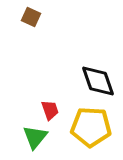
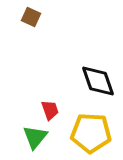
yellow pentagon: moved 6 px down
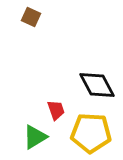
black diamond: moved 1 px left, 4 px down; rotated 9 degrees counterclockwise
red trapezoid: moved 6 px right
green triangle: rotated 20 degrees clockwise
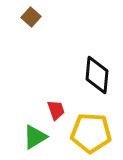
brown square: rotated 18 degrees clockwise
black diamond: moved 10 px up; rotated 33 degrees clockwise
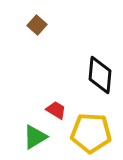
brown square: moved 6 px right, 8 px down
black diamond: moved 3 px right
red trapezoid: rotated 40 degrees counterclockwise
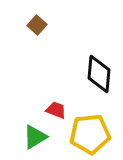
black diamond: moved 1 px left, 1 px up
red trapezoid: rotated 10 degrees counterclockwise
yellow pentagon: moved 1 px left, 1 px down; rotated 9 degrees counterclockwise
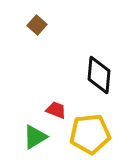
black diamond: moved 1 px down
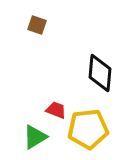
brown square: rotated 24 degrees counterclockwise
black diamond: moved 1 px right, 2 px up
yellow pentagon: moved 2 px left, 5 px up
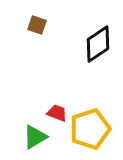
black diamond: moved 2 px left, 29 px up; rotated 51 degrees clockwise
red trapezoid: moved 1 px right, 3 px down
yellow pentagon: moved 2 px right; rotated 12 degrees counterclockwise
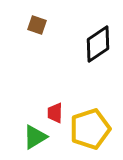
red trapezoid: moved 2 px left; rotated 110 degrees counterclockwise
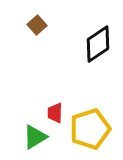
brown square: rotated 30 degrees clockwise
